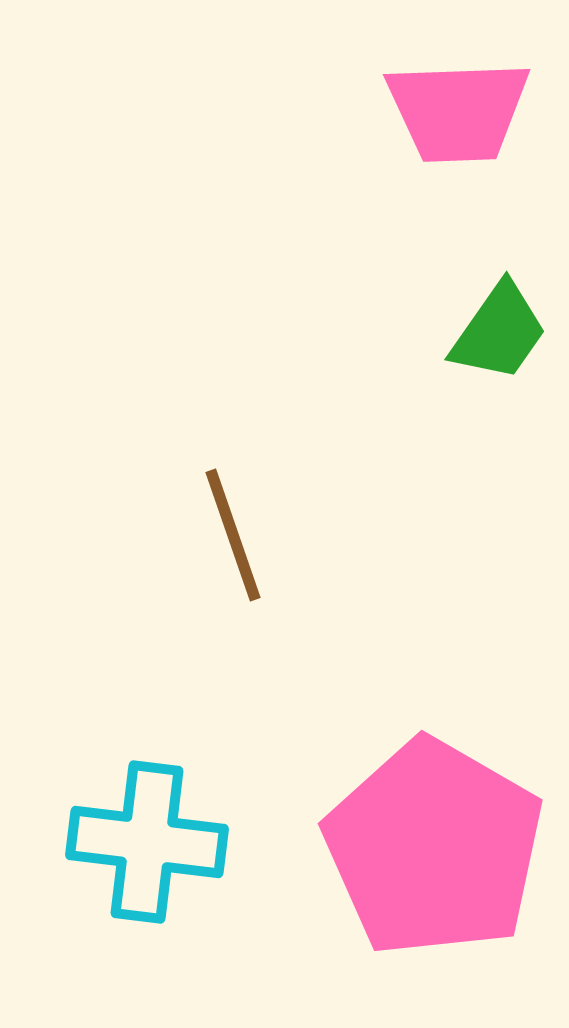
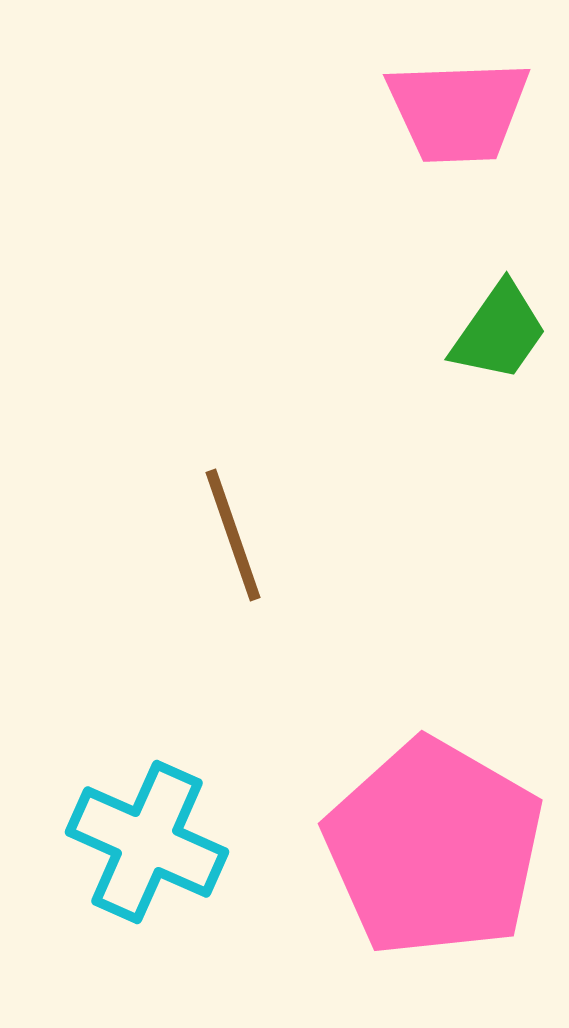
cyan cross: rotated 17 degrees clockwise
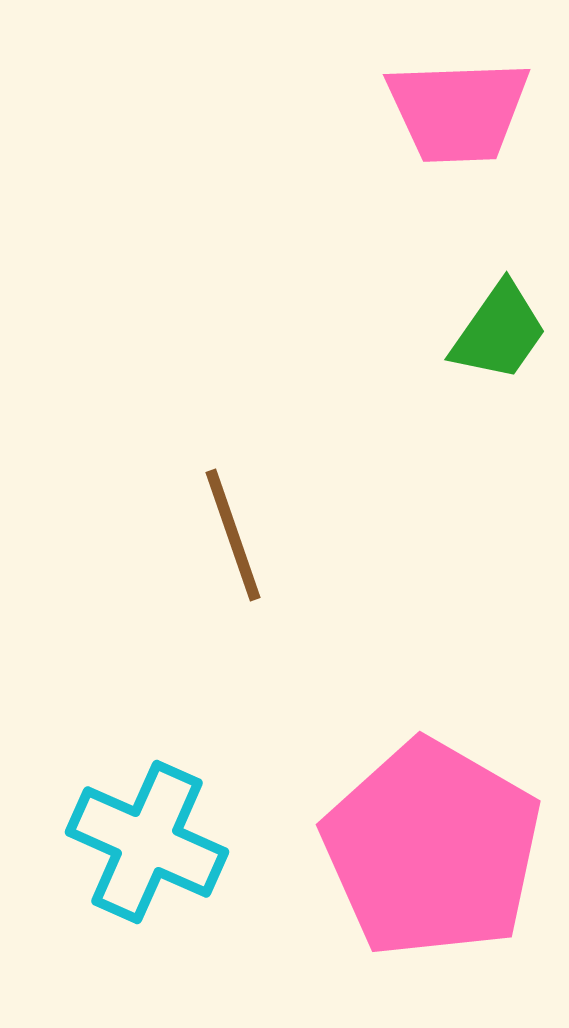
pink pentagon: moved 2 px left, 1 px down
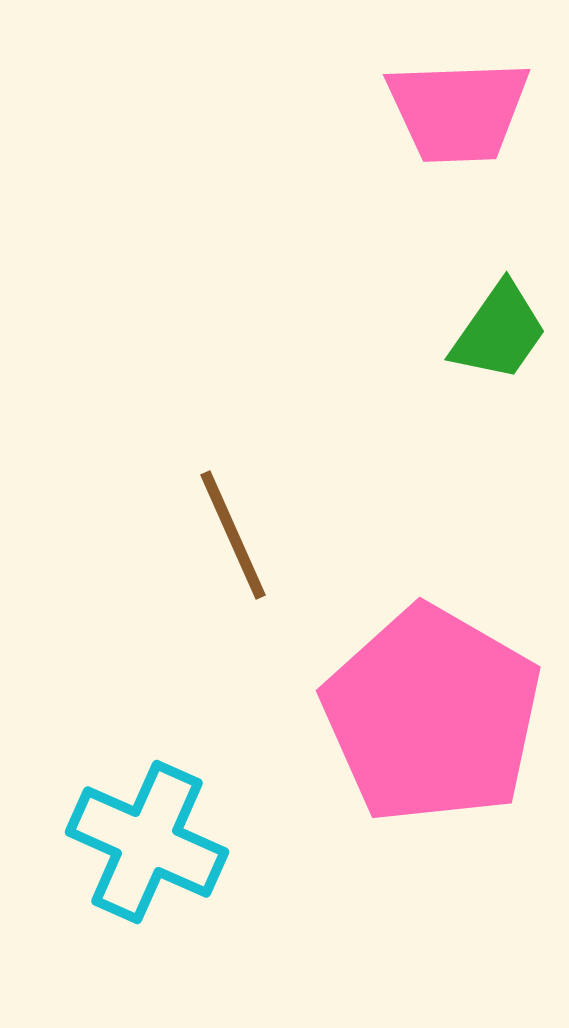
brown line: rotated 5 degrees counterclockwise
pink pentagon: moved 134 px up
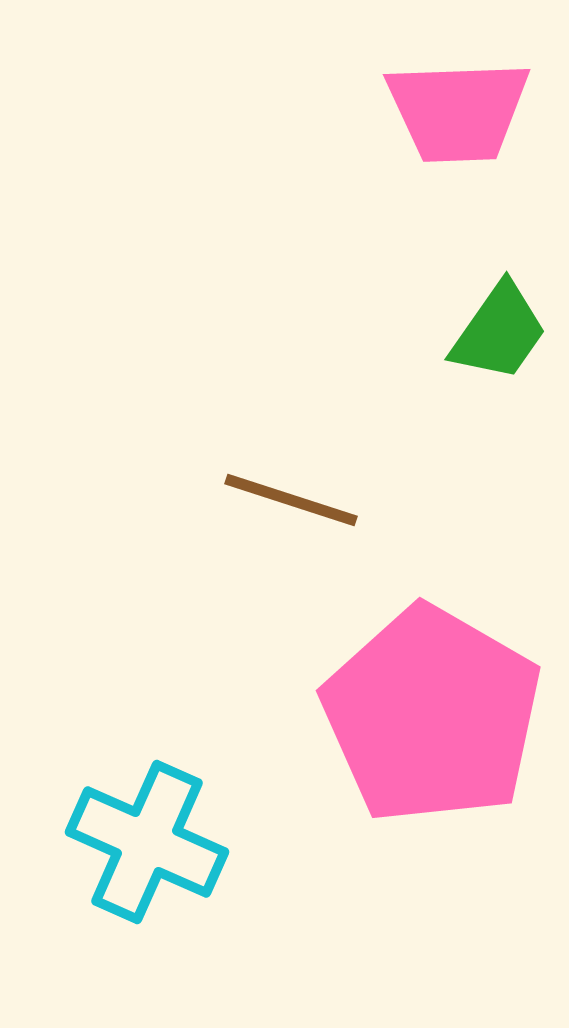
brown line: moved 58 px right, 35 px up; rotated 48 degrees counterclockwise
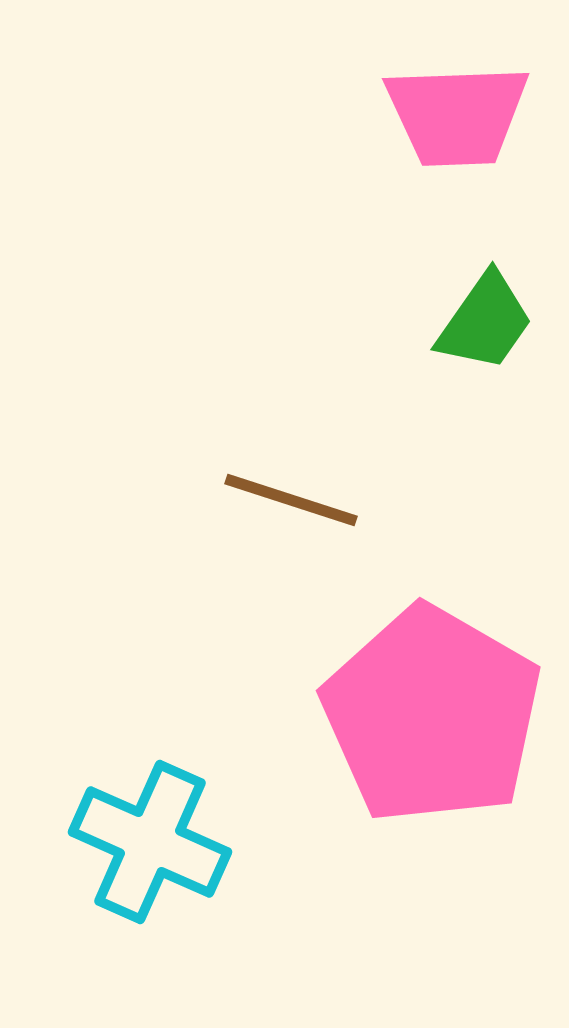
pink trapezoid: moved 1 px left, 4 px down
green trapezoid: moved 14 px left, 10 px up
cyan cross: moved 3 px right
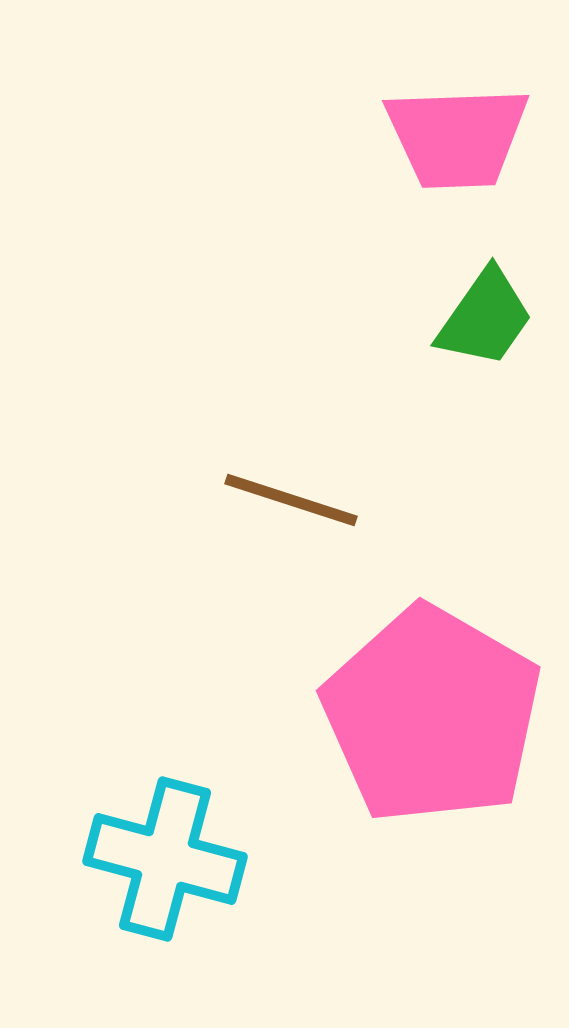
pink trapezoid: moved 22 px down
green trapezoid: moved 4 px up
cyan cross: moved 15 px right, 17 px down; rotated 9 degrees counterclockwise
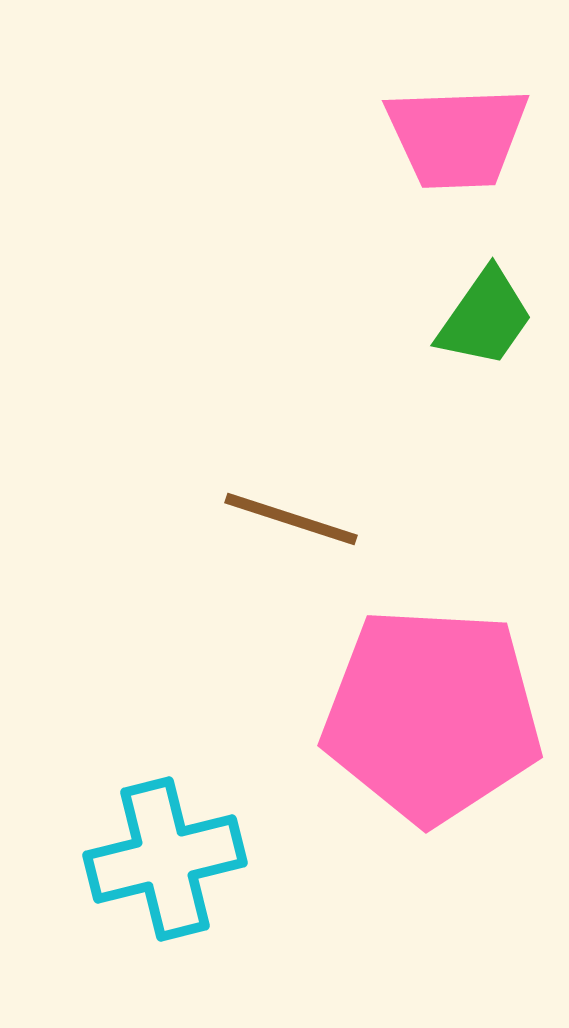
brown line: moved 19 px down
pink pentagon: rotated 27 degrees counterclockwise
cyan cross: rotated 29 degrees counterclockwise
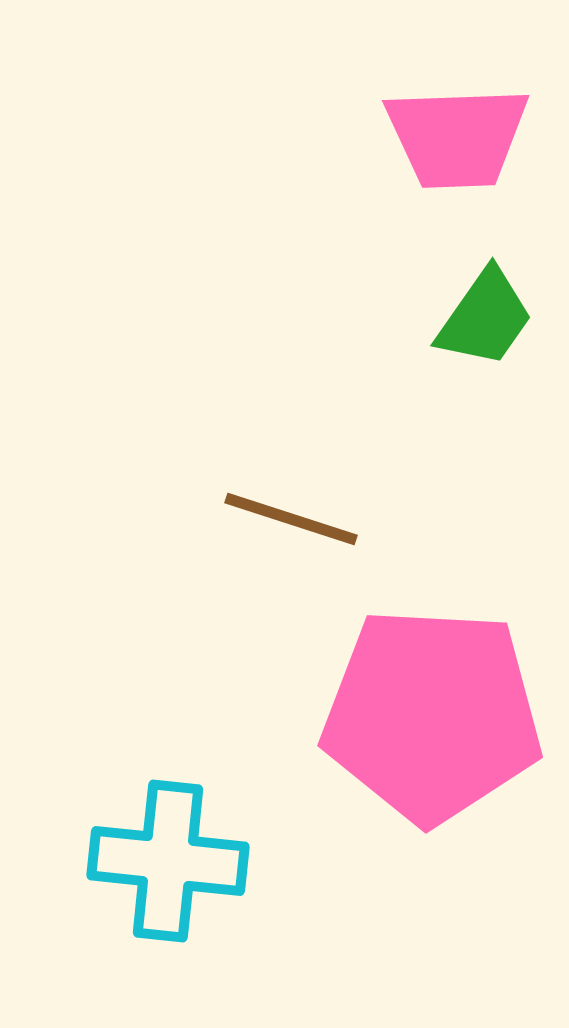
cyan cross: moved 3 px right, 2 px down; rotated 20 degrees clockwise
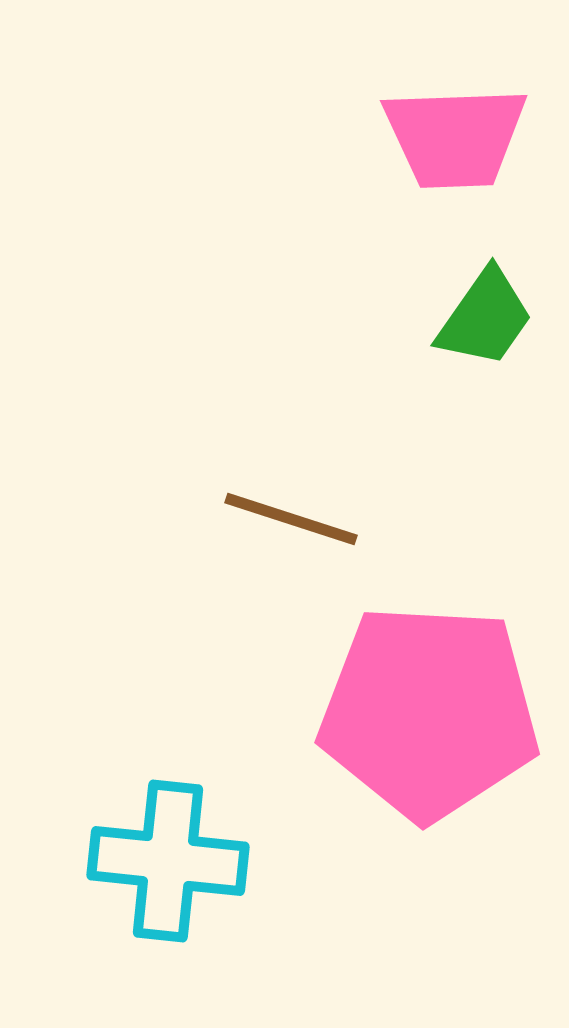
pink trapezoid: moved 2 px left
pink pentagon: moved 3 px left, 3 px up
